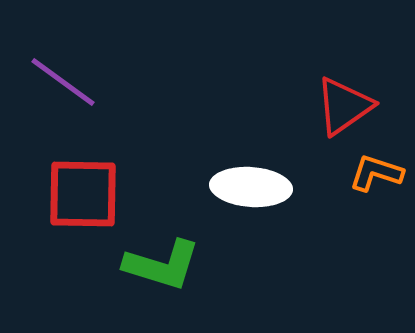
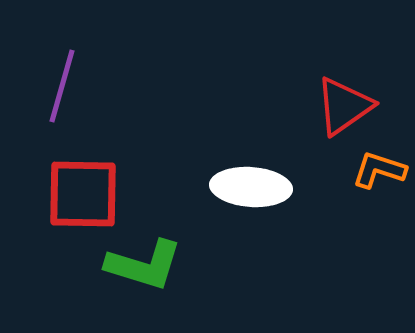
purple line: moved 1 px left, 4 px down; rotated 70 degrees clockwise
orange L-shape: moved 3 px right, 3 px up
green L-shape: moved 18 px left
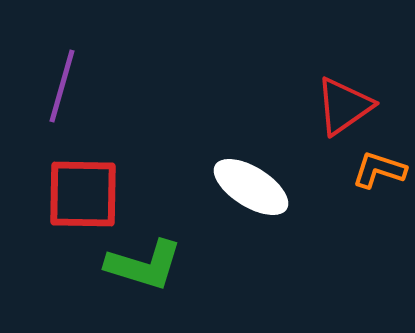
white ellipse: rotated 28 degrees clockwise
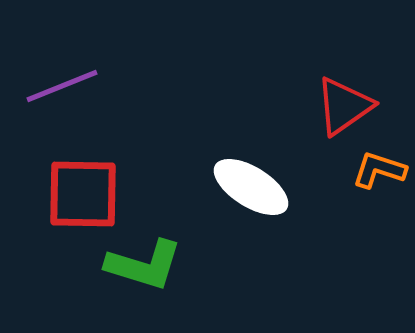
purple line: rotated 52 degrees clockwise
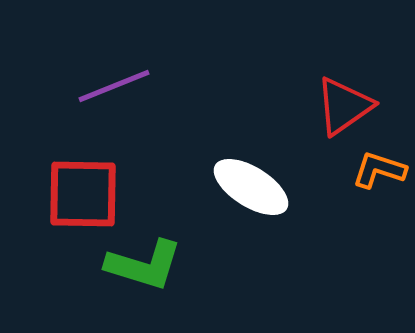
purple line: moved 52 px right
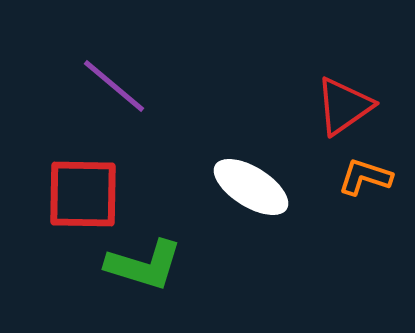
purple line: rotated 62 degrees clockwise
orange L-shape: moved 14 px left, 7 px down
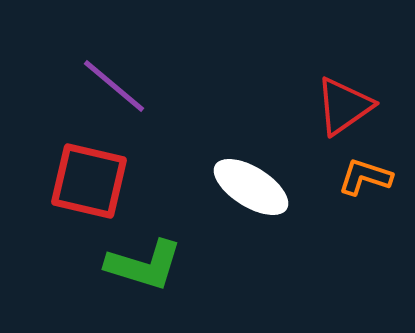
red square: moved 6 px right, 13 px up; rotated 12 degrees clockwise
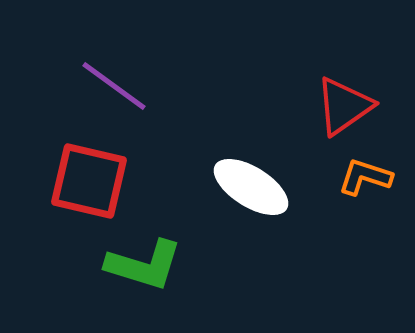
purple line: rotated 4 degrees counterclockwise
